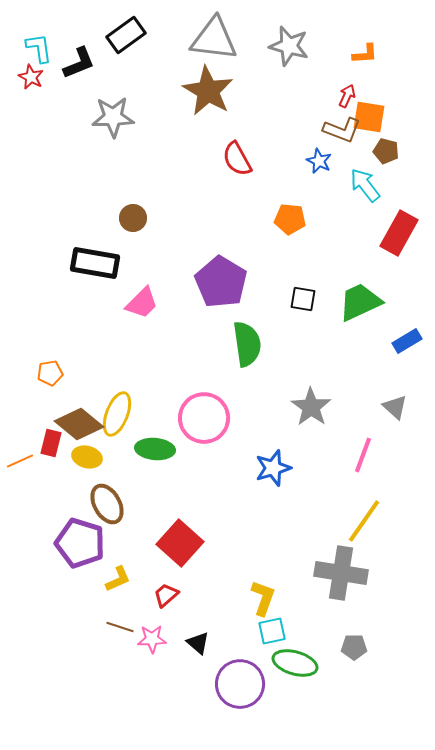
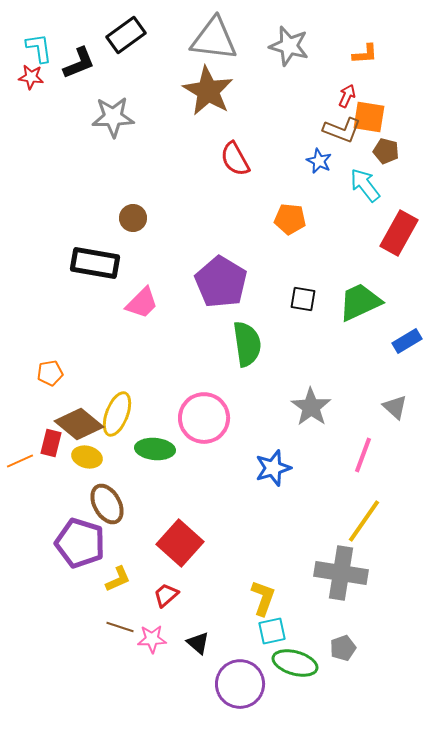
red star at (31, 77): rotated 20 degrees counterclockwise
red semicircle at (237, 159): moved 2 px left
gray pentagon at (354, 647): moved 11 px left, 1 px down; rotated 20 degrees counterclockwise
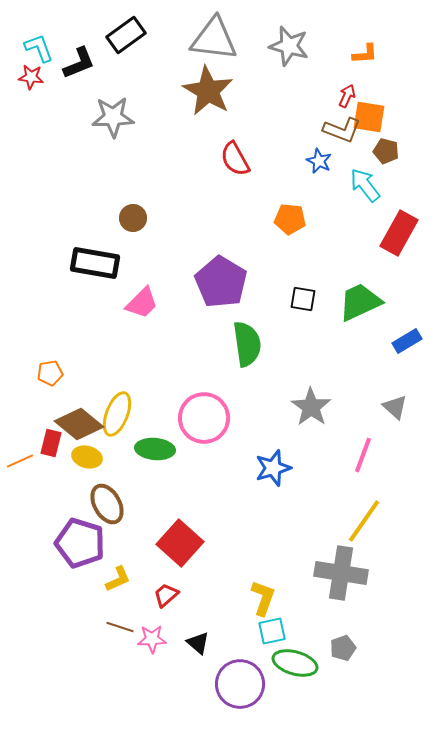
cyan L-shape at (39, 48): rotated 12 degrees counterclockwise
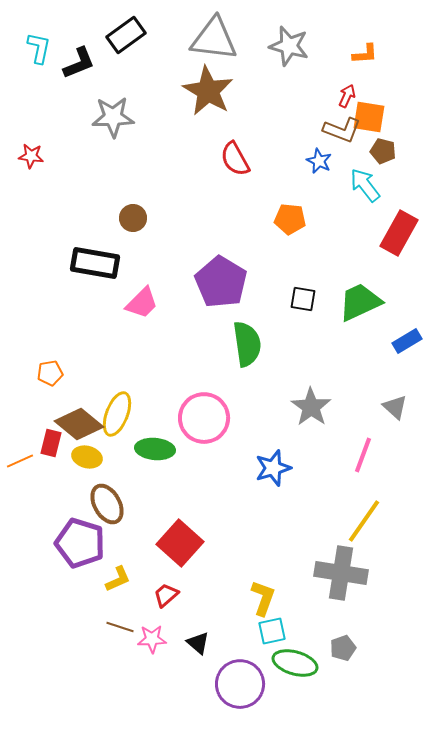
cyan L-shape at (39, 48): rotated 32 degrees clockwise
red star at (31, 77): moved 79 px down
brown pentagon at (386, 151): moved 3 px left
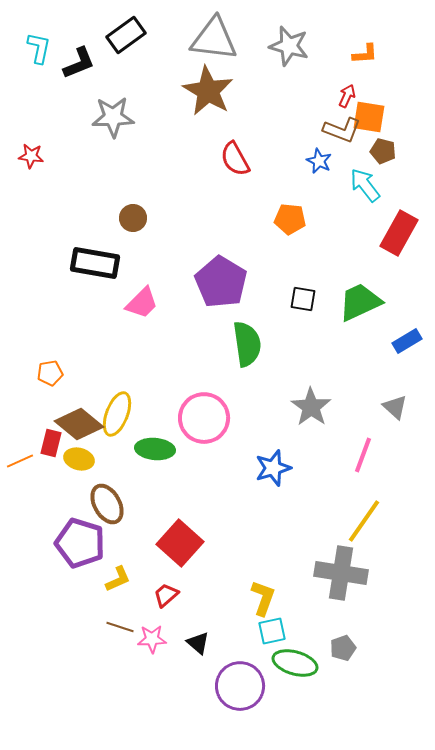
yellow ellipse at (87, 457): moved 8 px left, 2 px down
purple circle at (240, 684): moved 2 px down
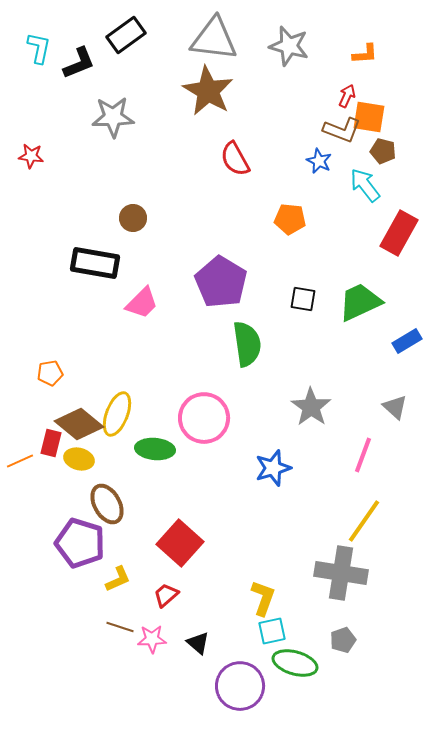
gray pentagon at (343, 648): moved 8 px up
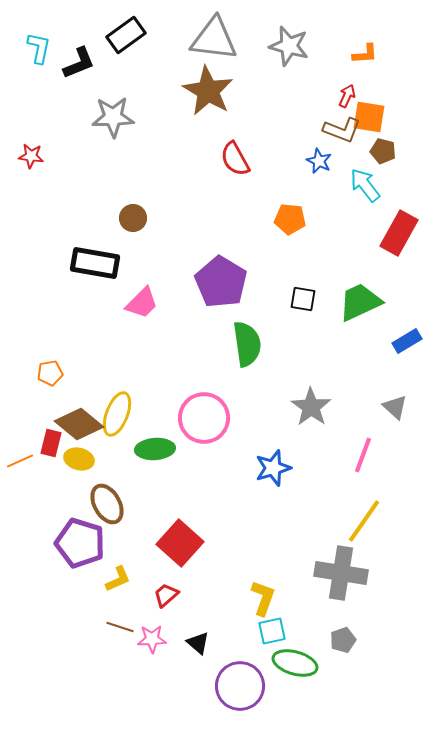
green ellipse at (155, 449): rotated 9 degrees counterclockwise
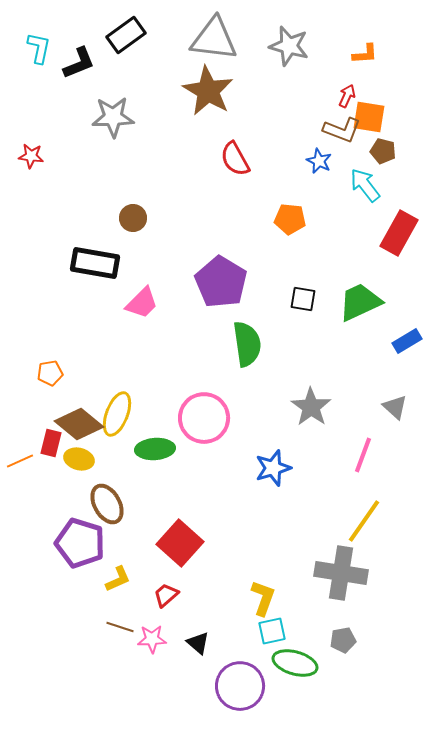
gray pentagon at (343, 640): rotated 10 degrees clockwise
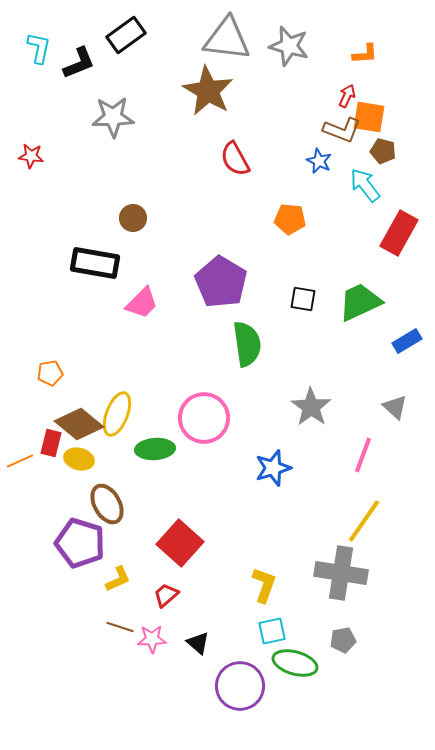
gray triangle at (214, 39): moved 13 px right
yellow L-shape at (263, 598): moved 1 px right, 13 px up
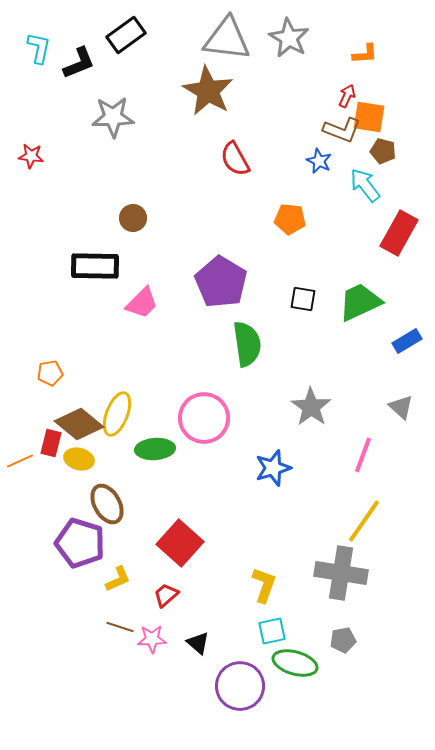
gray star at (289, 46): moved 8 px up; rotated 15 degrees clockwise
black rectangle at (95, 263): moved 3 px down; rotated 9 degrees counterclockwise
gray triangle at (395, 407): moved 6 px right
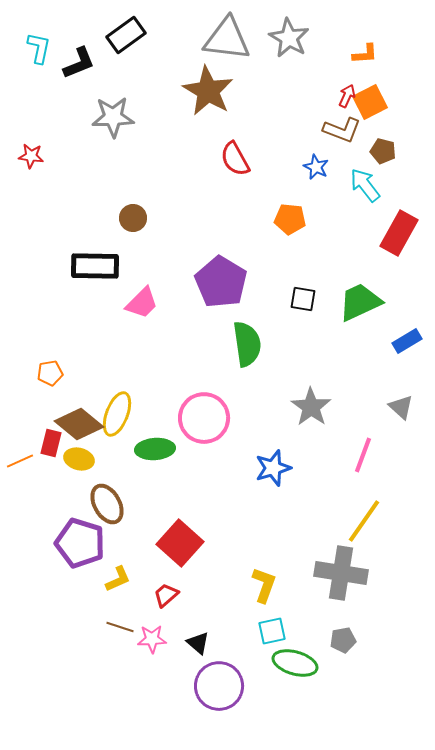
orange square at (369, 117): moved 1 px right, 15 px up; rotated 36 degrees counterclockwise
blue star at (319, 161): moved 3 px left, 6 px down
purple circle at (240, 686): moved 21 px left
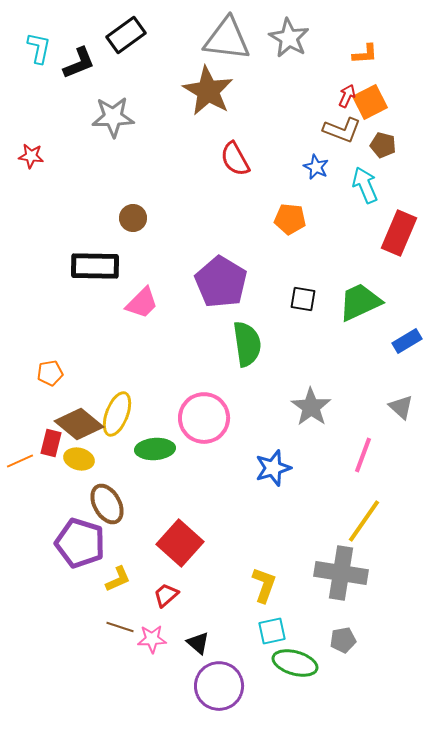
brown pentagon at (383, 151): moved 6 px up
cyan arrow at (365, 185): rotated 15 degrees clockwise
red rectangle at (399, 233): rotated 6 degrees counterclockwise
